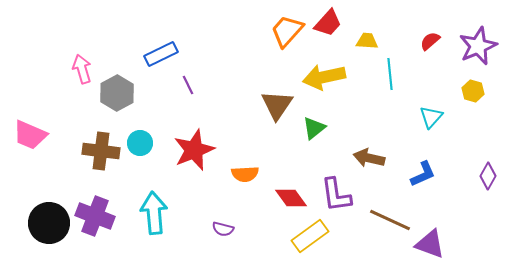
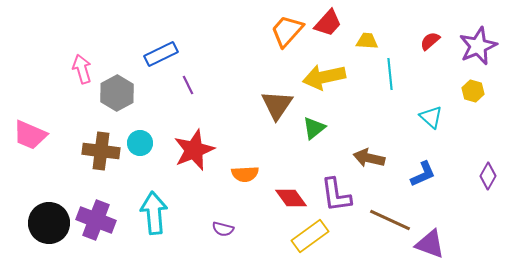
cyan triangle: rotated 30 degrees counterclockwise
purple cross: moved 1 px right, 4 px down
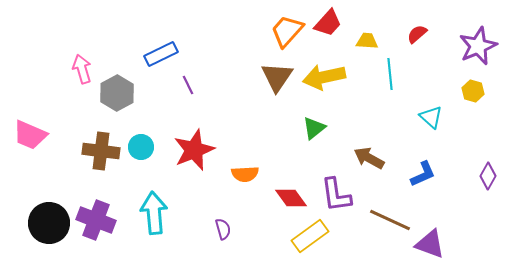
red semicircle: moved 13 px left, 7 px up
brown triangle: moved 28 px up
cyan circle: moved 1 px right, 4 px down
brown arrow: rotated 16 degrees clockwise
purple semicircle: rotated 120 degrees counterclockwise
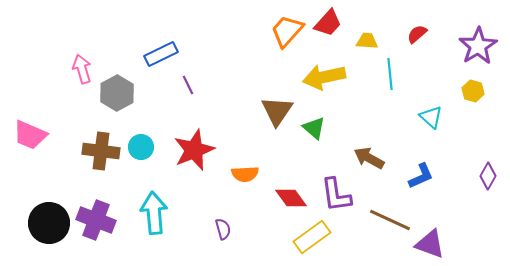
purple star: rotated 9 degrees counterclockwise
brown triangle: moved 34 px down
green triangle: rotated 40 degrees counterclockwise
blue L-shape: moved 2 px left, 2 px down
yellow rectangle: moved 2 px right, 1 px down
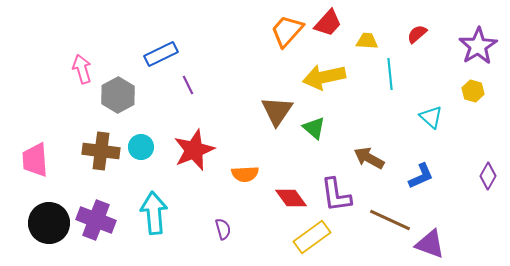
gray hexagon: moved 1 px right, 2 px down
pink trapezoid: moved 5 px right, 25 px down; rotated 63 degrees clockwise
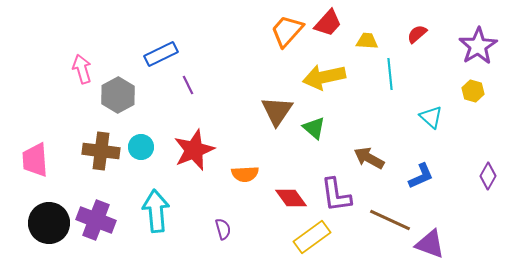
cyan arrow: moved 2 px right, 2 px up
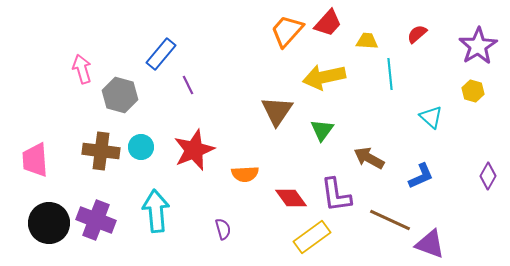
blue rectangle: rotated 24 degrees counterclockwise
gray hexagon: moved 2 px right; rotated 16 degrees counterclockwise
green triangle: moved 8 px right, 2 px down; rotated 25 degrees clockwise
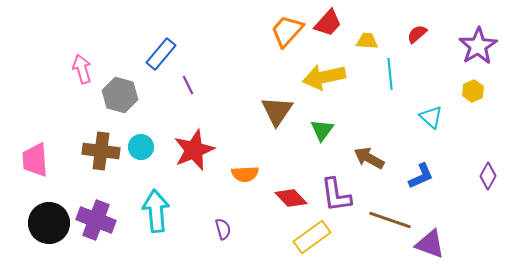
yellow hexagon: rotated 20 degrees clockwise
red diamond: rotated 8 degrees counterclockwise
brown line: rotated 6 degrees counterclockwise
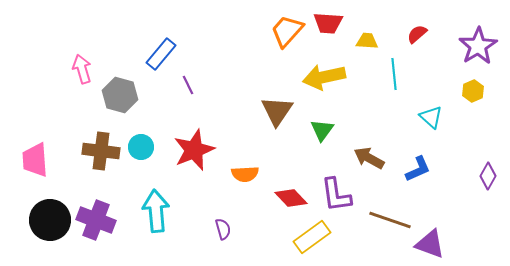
red trapezoid: rotated 52 degrees clockwise
cyan line: moved 4 px right
blue L-shape: moved 3 px left, 7 px up
black circle: moved 1 px right, 3 px up
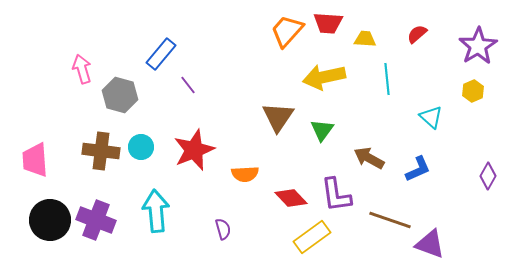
yellow trapezoid: moved 2 px left, 2 px up
cyan line: moved 7 px left, 5 px down
purple line: rotated 12 degrees counterclockwise
brown triangle: moved 1 px right, 6 px down
